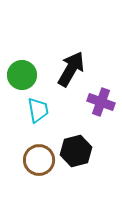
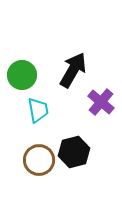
black arrow: moved 2 px right, 1 px down
purple cross: rotated 20 degrees clockwise
black hexagon: moved 2 px left, 1 px down
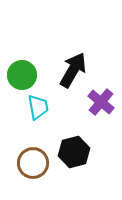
cyan trapezoid: moved 3 px up
brown circle: moved 6 px left, 3 px down
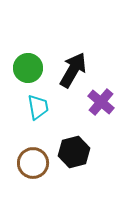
green circle: moved 6 px right, 7 px up
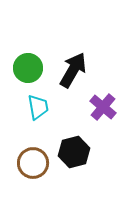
purple cross: moved 2 px right, 5 px down
